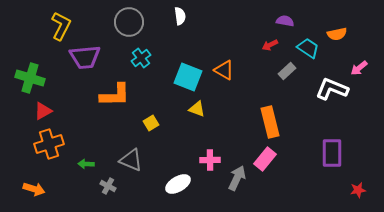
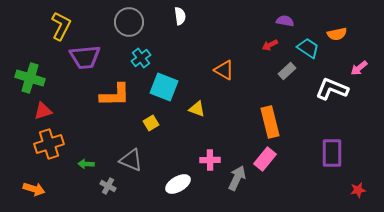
cyan square: moved 24 px left, 10 px down
red triangle: rotated 12 degrees clockwise
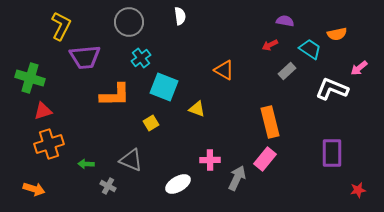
cyan trapezoid: moved 2 px right, 1 px down
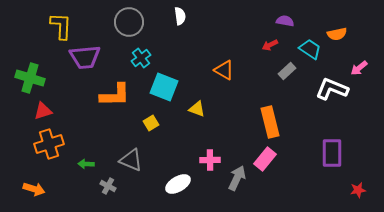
yellow L-shape: rotated 24 degrees counterclockwise
